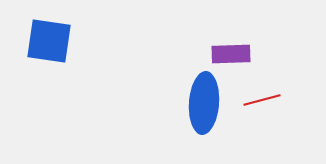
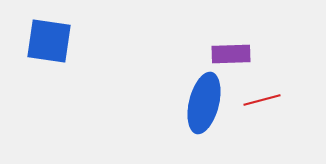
blue ellipse: rotated 10 degrees clockwise
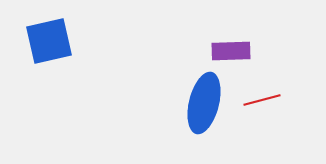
blue square: rotated 21 degrees counterclockwise
purple rectangle: moved 3 px up
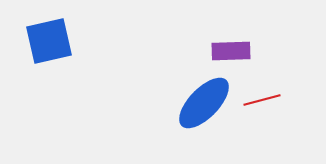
blue ellipse: rotated 30 degrees clockwise
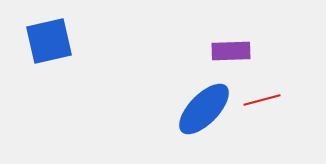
blue ellipse: moved 6 px down
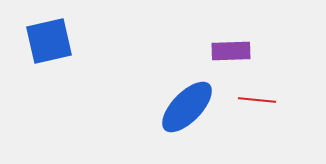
red line: moved 5 px left; rotated 21 degrees clockwise
blue ellipse: moved 17 px left, 2 px up
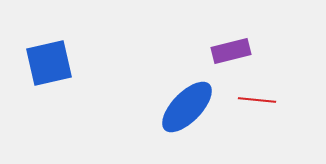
blue square: moved 22 px down
purple rectangle: rotated 12 degrees counterclockwise
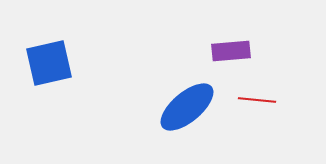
purple rectangle: rotated 9 degrees clockwise
blue ellipse: rotated 6 degrees clockwise
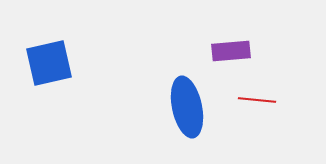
blue ellipse: rotated 62 degrees counterclockwise
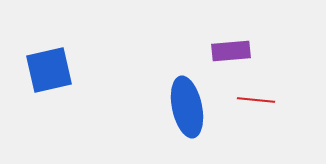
blue square: moved 7 px down
red line: moved 1 px left
